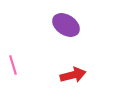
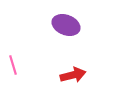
purple ellipse: rotated 12 degrees counterclockwise
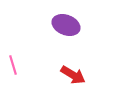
red arrow: rotated 45 degrees clockwise
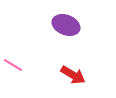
pink line: rotated 42 degrees counterclockwise
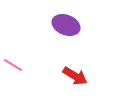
red arrow: moved 2 px right, 1 px down
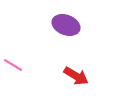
red arrow: moved 1 px right
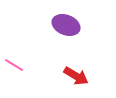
pink line: moved 1 px right
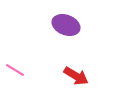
pink line: moved 1 px right, 5 px down
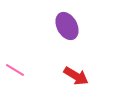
purple ellipse: moved 1 px right, 1 px down; rotated 40 degrees clockwise
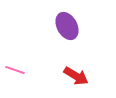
pink line: rotated 12 degrees counterclockwise
